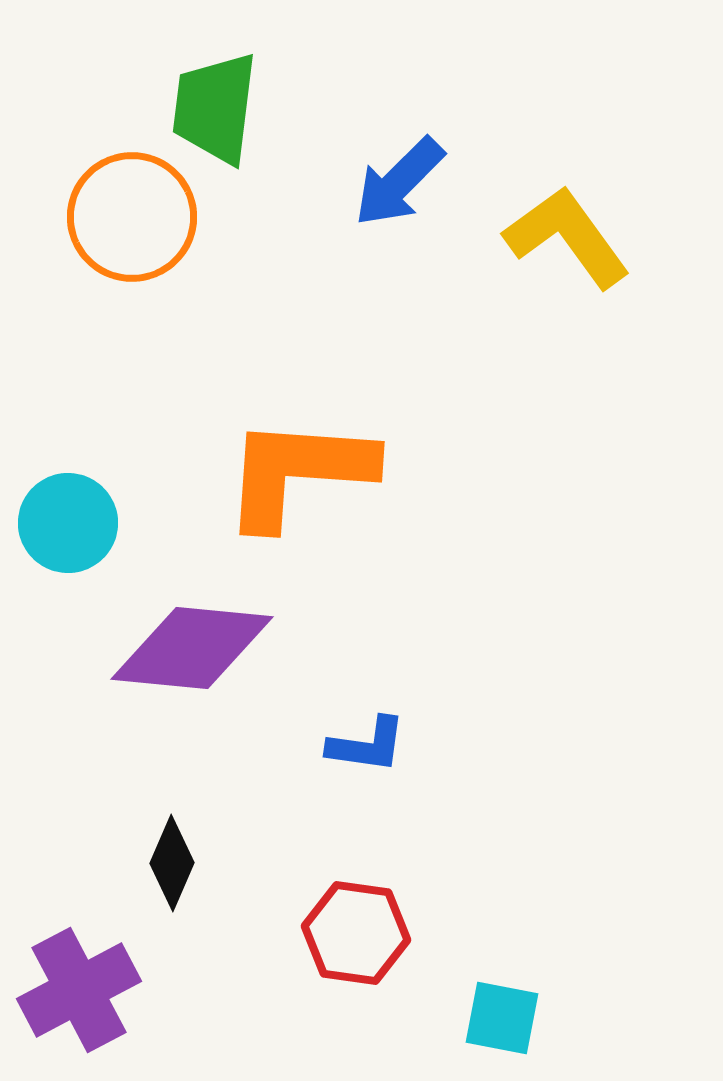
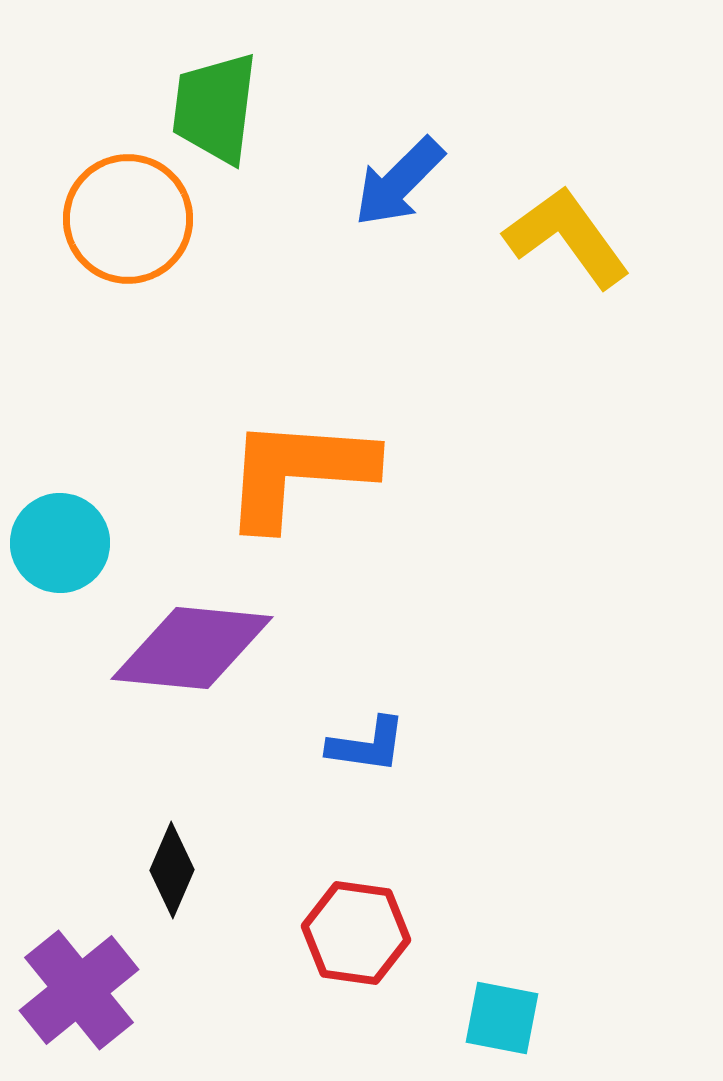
orange circle: moved 4 px left, 2 px down
cyan circle: moved 8 px left, 20 px down
black diamond: moved 7 px down
purple cross: rotated 11 degrees counterclockwise
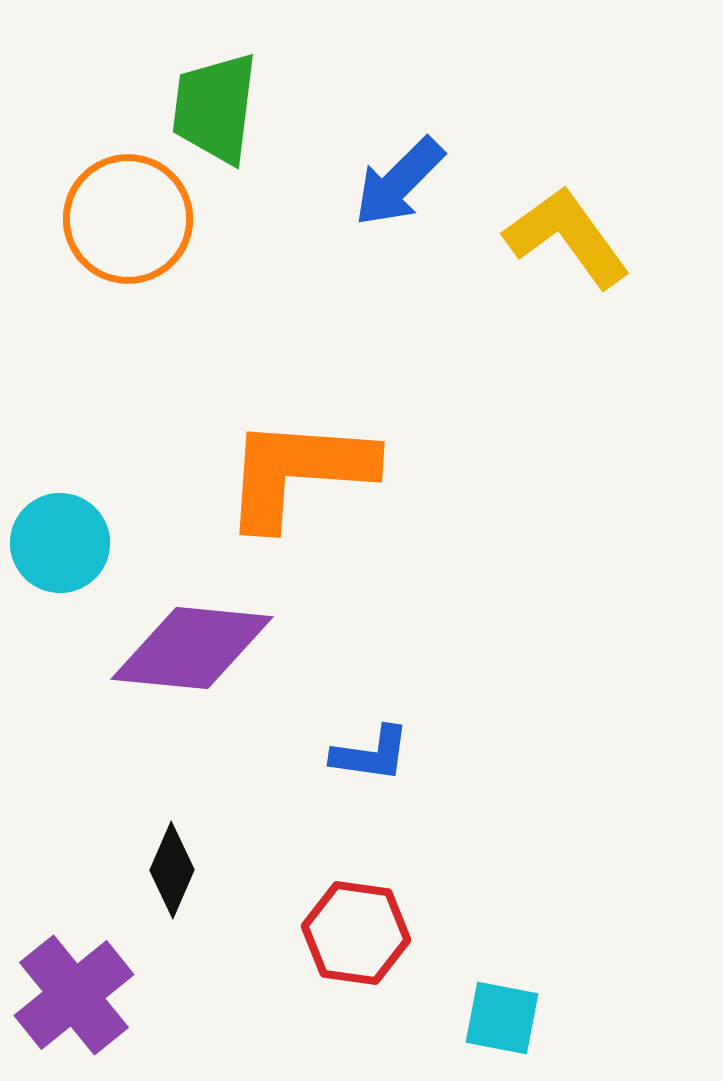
blue L-shape: moved 4 px right, 9 px down
purple cross: moved 5 px left, 5 px down
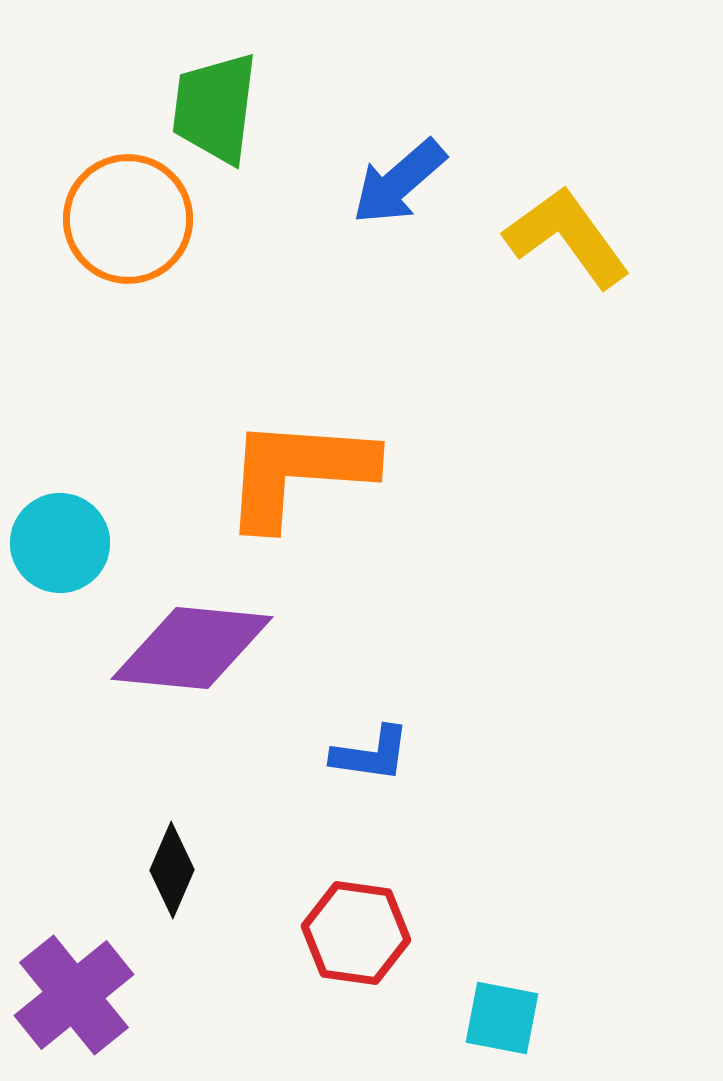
blue arrow: rotated 4 degrees clockwise
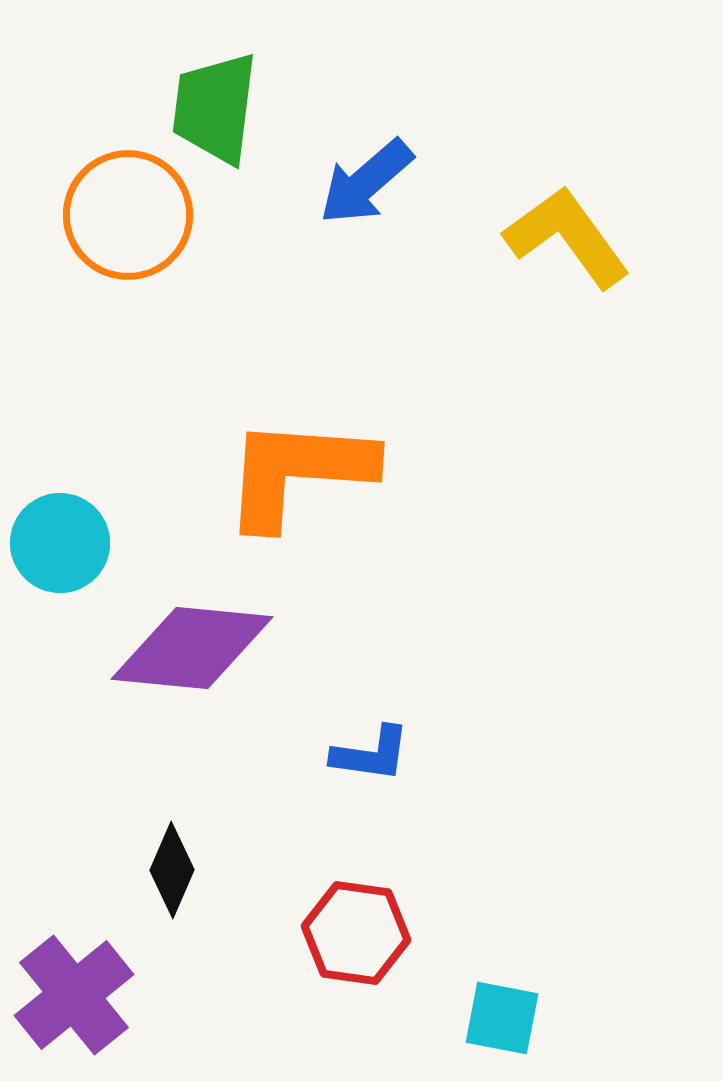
blue arrow: moved 33 px left
orange circle: moved 4 px up
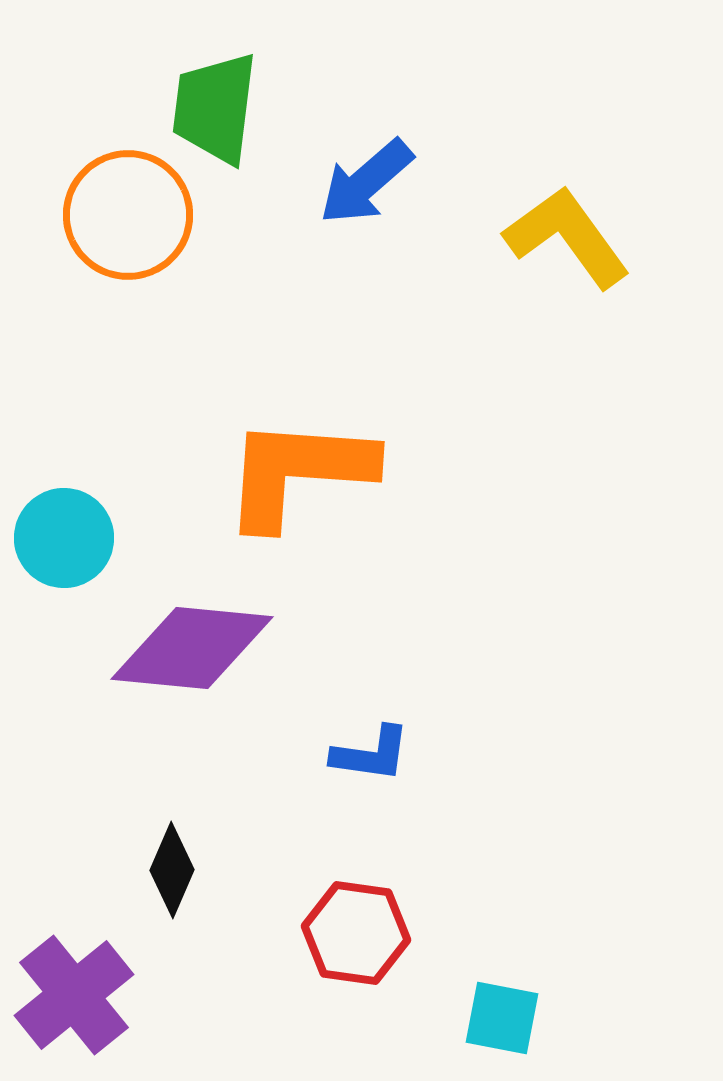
cyan circle: moved 4 px right, 5 px up
